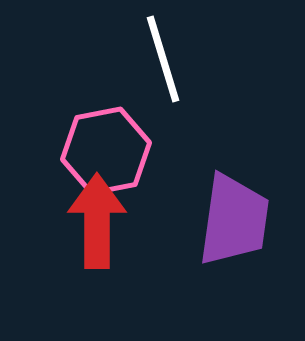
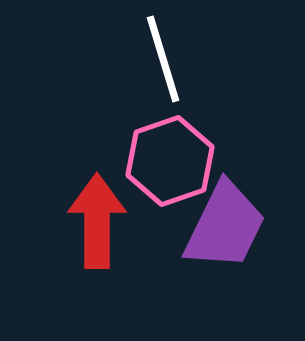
pink hexagon: moved 64 px right, 10 px down; rotated 8 degrees counterclockwise
purple trapezoid: moved 9 px left, 6 px down; rotated 18 degrees clockwise
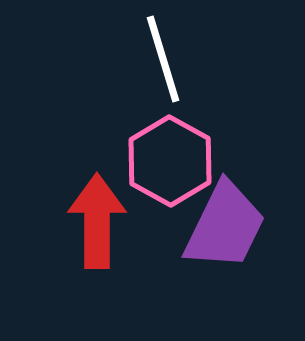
pink hexagon: rotated 12 degrees counterclockwise
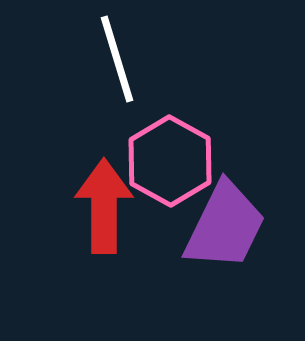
white line: moved 46 px left
red arrow: moved 7 px right, 15 px up
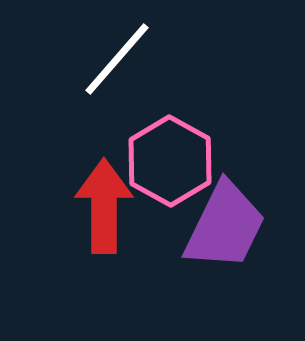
white line: rotated 58 degrees clockwise
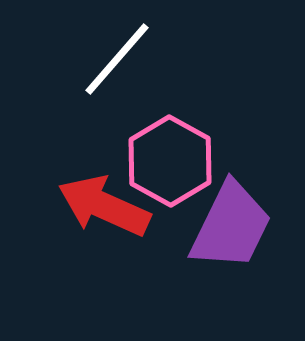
red arrow: rotated 66 degrees counterclockwise
purple trapezoid: moved 6 px right
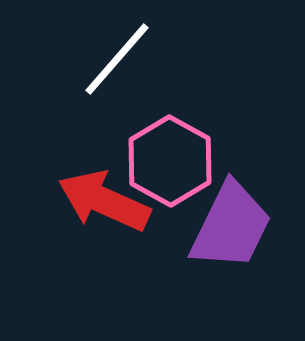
red arrow: moved 5 px up
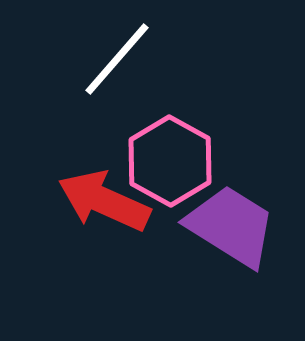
purple trapezoid: rotated 84 degrees counterclockwise
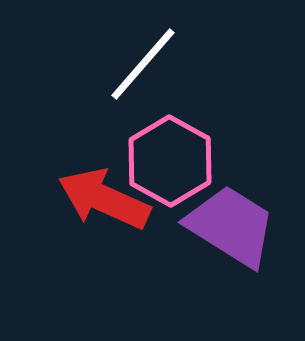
white line: moved 26 px right, 5 px down
red arrow: moved 2 px up
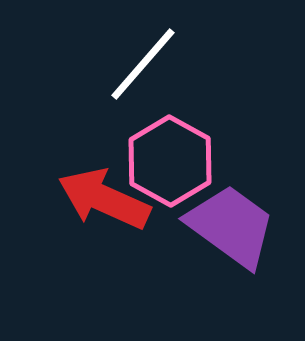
purple trapezoid: rotated 4 degrees clockwise
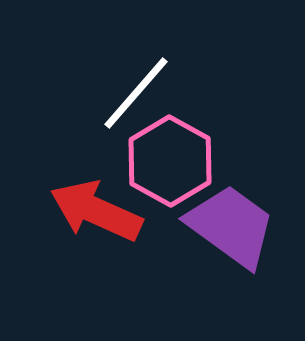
white line: moved 7 px left, 29 px down
red arrow: moved 8 px left, 12 px down
